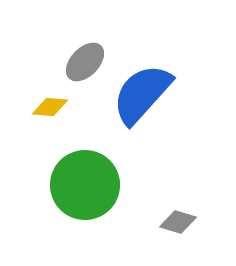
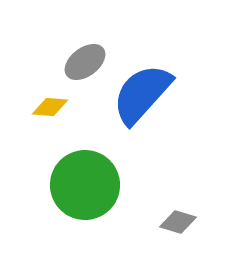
gray ellipse: rotated 9 degrees clockwise
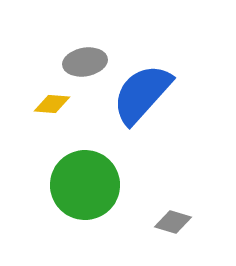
gray ellipse: rotated 27 degrees clockwise
yellow diamond: moved 2 px right, 3 px up
gray diamond: moved 5 px left
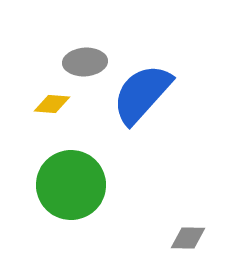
gray ellipse: rotated 6 degrees clockwise
green circle: moved 14 px left
gray diamond: moved 15 px right, 16 px down; rotated 15 degrees counterclockwise
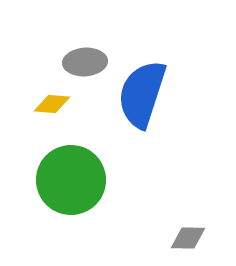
blue semicircle: rotated 24 degrees counterclockwise
green circle: moved 5 px up
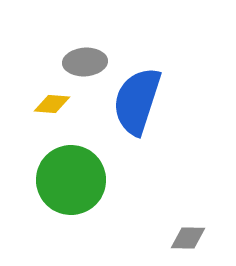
blue semicircle: moved 5 px left, 7 px down
